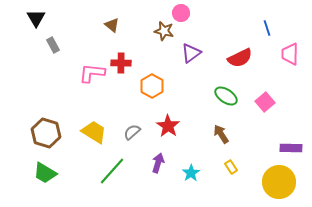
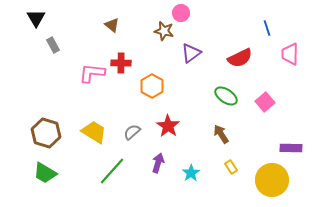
yellow circle: moved 7 px left, 2 px up
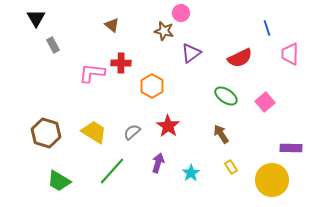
green trapezoid: moved 14 px right, 8 px down
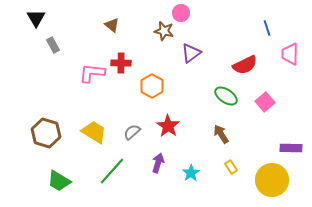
red semicircle: moved 5 px right, 7 px down
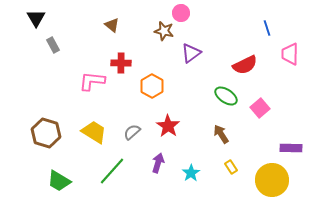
pink L-shape: moved 8 px down
pink square: moved 5 px left, 6 px down
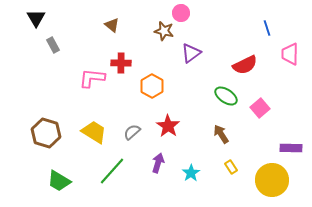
pink L-shape: moved 3 px up
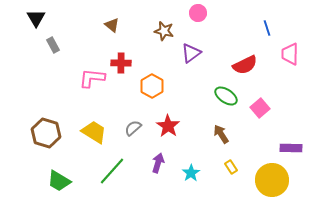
pink circle: moved 17 px right
gray semicircle: moved 1 px right, 4 px up
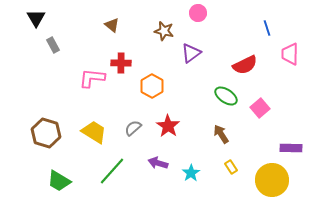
purple arrow: rotated 90 degrees counterclockwise
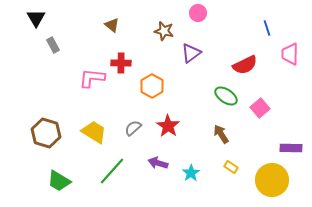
yellow rectangle: rotated 24 degrees counterclockwise
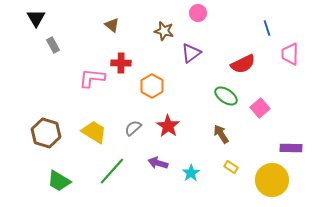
red semicircle: moved 2 px left, 1 px up
